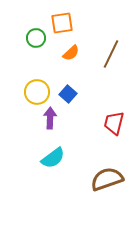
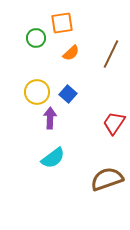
red trapezoid: rotated 20 degrees clockwise
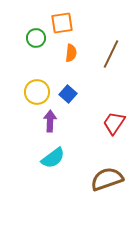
orange semicircle: rotated 42 degrees counterclockwise
purple arrow: moved 3 px down
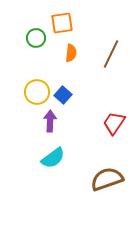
blue square: moved 5 px left, 1 px down
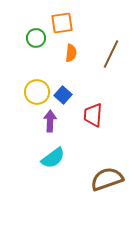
red trapezoid: moved 21 px left, 8 px up; rotated 30 degrees counterclockwise
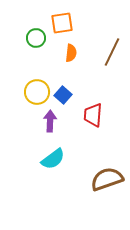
brown line: moved 1 px right, 2 px up
cyan semicircle: moved 1 px down
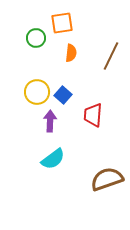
brown line: moved 1 px left, 4 px down
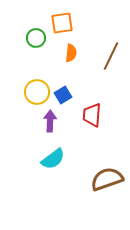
blue square: rotated 18 degrees clockwise
red trapezoid: moved 1 px left
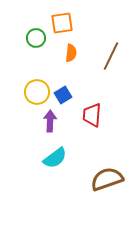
cyan semicircle: moved 2 px right, 1 px up
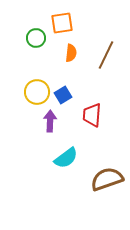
brown line: moved 5 px left, 1 px up
cyan semicircle: moved 11 px right
